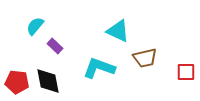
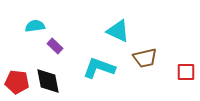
cyan semicircle: rotated 42 degrees clockwise
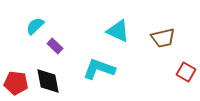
cyan semicircle: rotated 36 degrees counterclockwise
brown trapezoid: moved 18 px right, 20 px up
cyan L-shape: moved 1 px down
red square: rotated 30 degrees clockwise
red pentagon: moved 1 px left, 1 px down
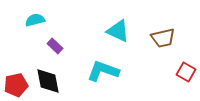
cyan semicircle: moved 6 px up; rotated 30 degrees clockwise
cyan L-shape: moved 4 px right, 2 px down
red pentagon: moved 2 px down; rotated 20 degrees counterclockwise
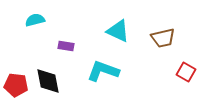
purple rectangle: moved 11 px right; rotated 35 degrees counterclockwise
red pentagon: rotated 20 degrees clockwise
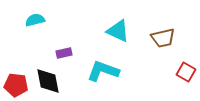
purple rectangle: moved 2 px left, 7 px down; rotated 21 degrees counterclockwise
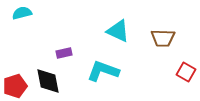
cyan semicircle: moved 13 px left, 7 px up
brown trapezoid: rotated 15 degrees clockwise
red pentagon: moved 1 px left, 1 px down; rotated 25 degrees counterclockwise
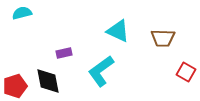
cyan L-shape: moved 2 px left; rotated 56 degrees counterclockwise
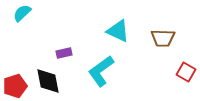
cyan semicircle: rotated 30 degrees counterclockwise
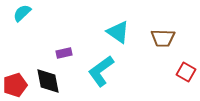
cyan triangle: moved 1 px down; rotated 10 degrees clockwise
red pentagon: moved 1 px up
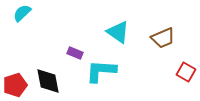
brown trapezoid: rotated 25 degrees counterclockwise
purple rectangle: moved 11 px right; rotated 35 degrees clockwise
cyan L-shape: rotated 40 degrees clockwise
